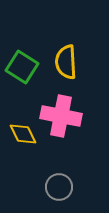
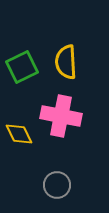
green square: rotated 32 degrees clockwise
yellow diamond: moved 4 px left
gray circle: moved 2 px left, 2 px up
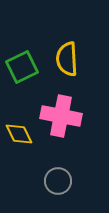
yellow semicircle: moved 1 px right, 3 px up
gray circle: moved 1 px right, 4 px up
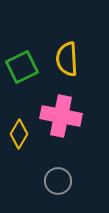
yellow diamond: rotated 56 degrees clockwise
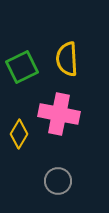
pink cross: moved 2 px left, 2 px up
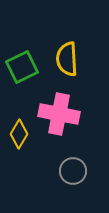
gray circle: moved 15 px right, 10 px up
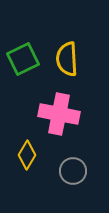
green square: moved 1 px right, 8 px up
yellow diamond: moved 8 px right, 21 px down
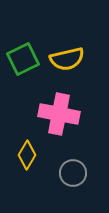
yellow semicircle: rotated 100 degrees counterclockwise
gray circle: moved 2 px down
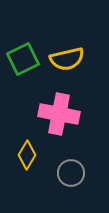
gray circle: moved 2 px left
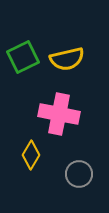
green square: moved 2 px up
yellow diamond: moved 4 px right
gray circle: moved 8 px right, 1 px down
